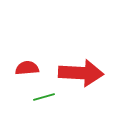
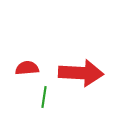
green line: rotated 65 degrees counterclockwise
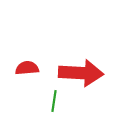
green line: moved 10 px right, 4 px down
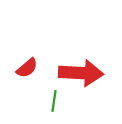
red semicircle: rotated 145 degrees clockwise
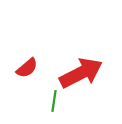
red arrow: rotated 30 degrees counterclockwise
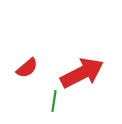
red arrow: moved 1 px right
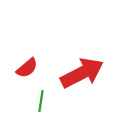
green line: moved 13 px left
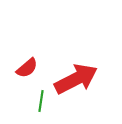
red arrow: moved 6 px left, 6 px down
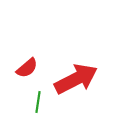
green line: moved 3 px left, 1 px down
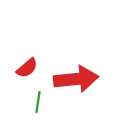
red arrow: rotated 21 degrees clockwise
